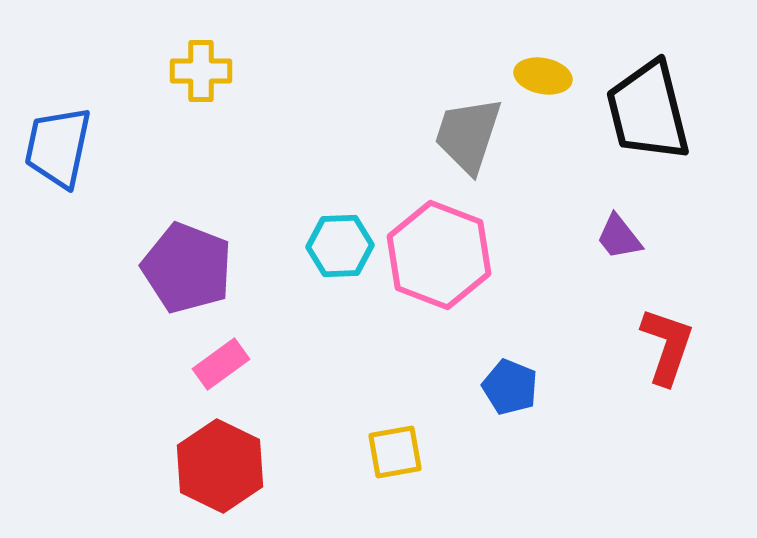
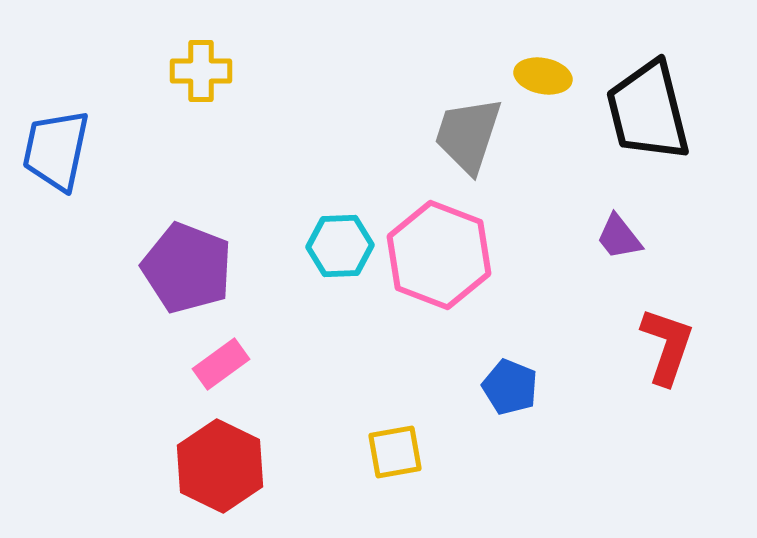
blue trapezoid: moved 2 px left, 3 px down
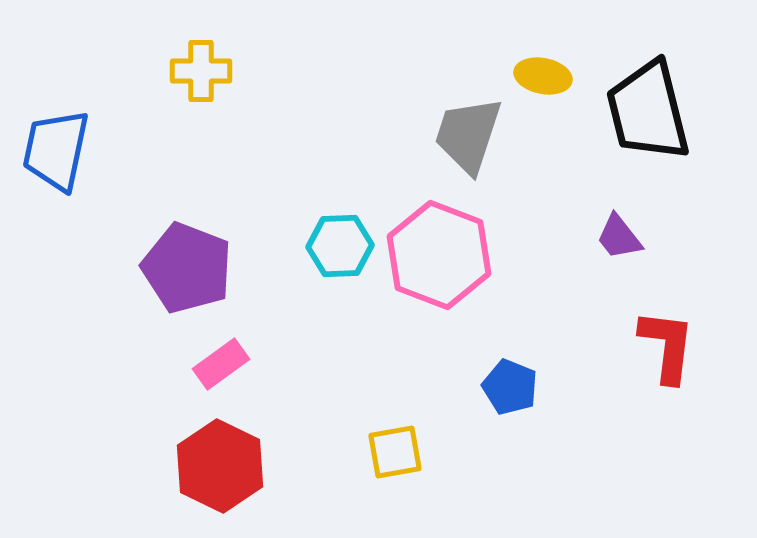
red L-shape: rotated 12 degrees counterclockwise
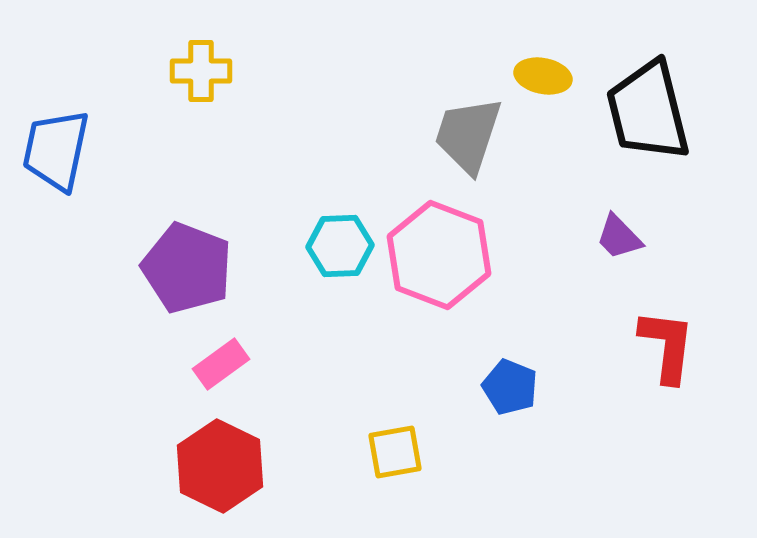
purple trapezoid: rotated 6 degrees counterclockwise
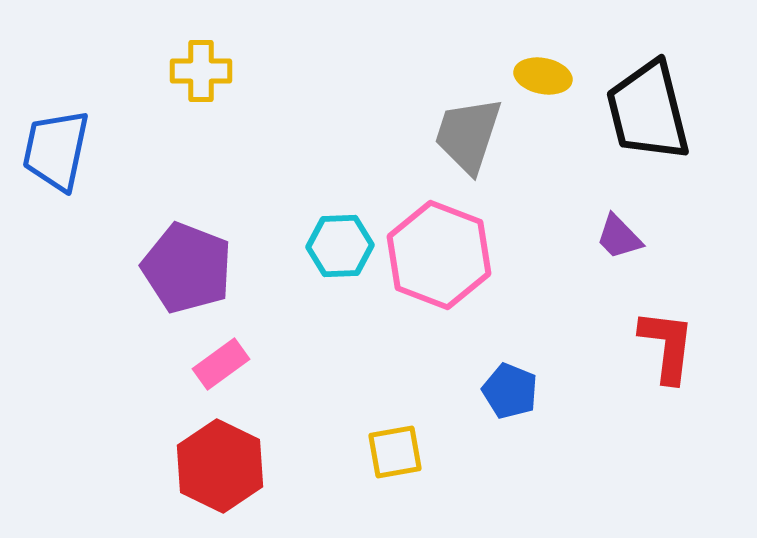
blue pentagon: moved 4 px down
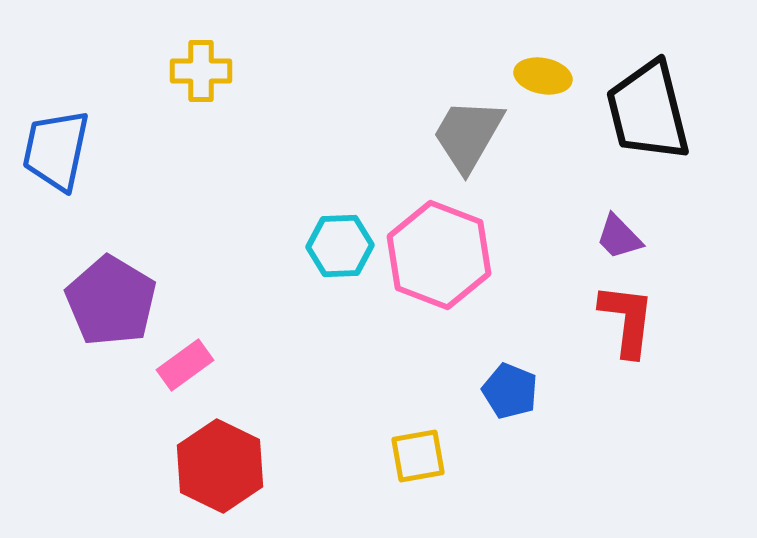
gray trapezoid: rotated 12 degrees clockwise
purple pentagon: moved 76 px left, 33 px down; rotated 10 degrees clockwise
red L-shape: moved 40 px left, 26 px up
pink rectangle: moved 36 px left, 1 px down
yellow square: moved 23 px right, 4 px down
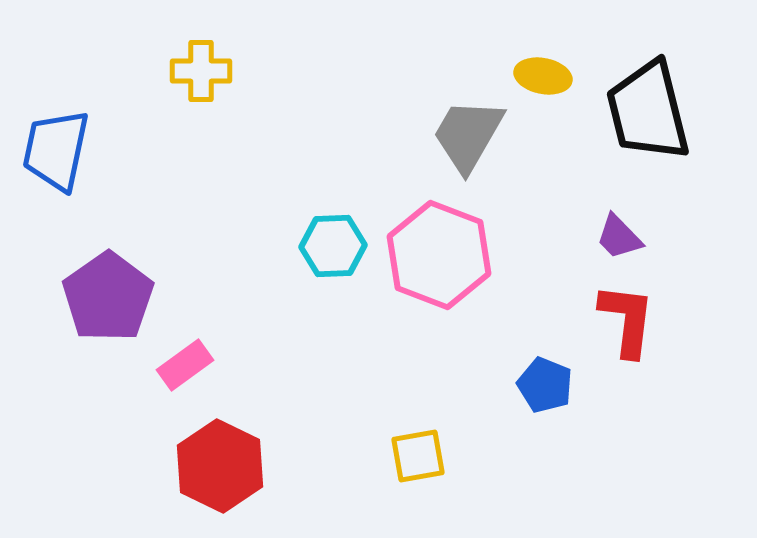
cyan hexagon: moved 7 px left
purple pentagon: moved 3 px left, 4 px up; rotated 6 degrees clockwise
blue pentagon: moved 35 px right, 6 px up
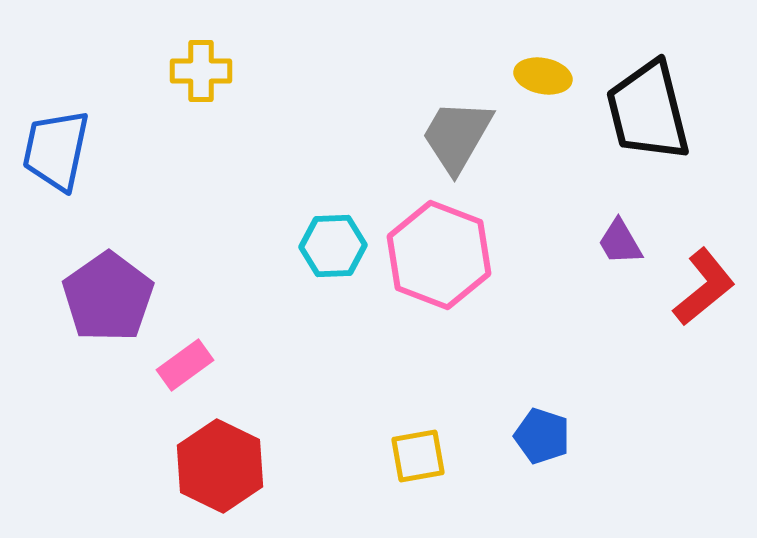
gray trapezoid: moved 11 px left, 1 px down
purple trapezoid: moved 1 px right, 5 px down; rotated 14 degrees clockwise
red L-shape: moved 77 px right, 33 px up; rotated 44 degrees clockwise
blue pentagon: moved 3 px left, 51 px down; rotated 4 degrees counterclockwise
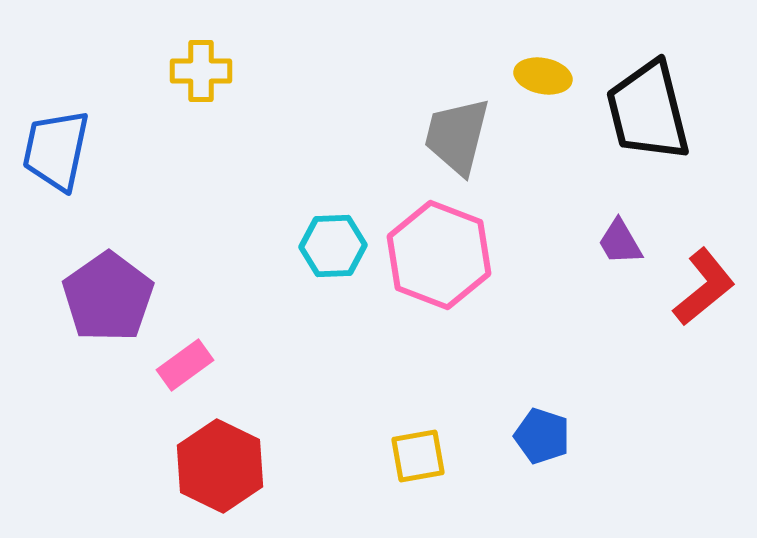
gray trapezoid: rotated 16 degrees counterclockwise
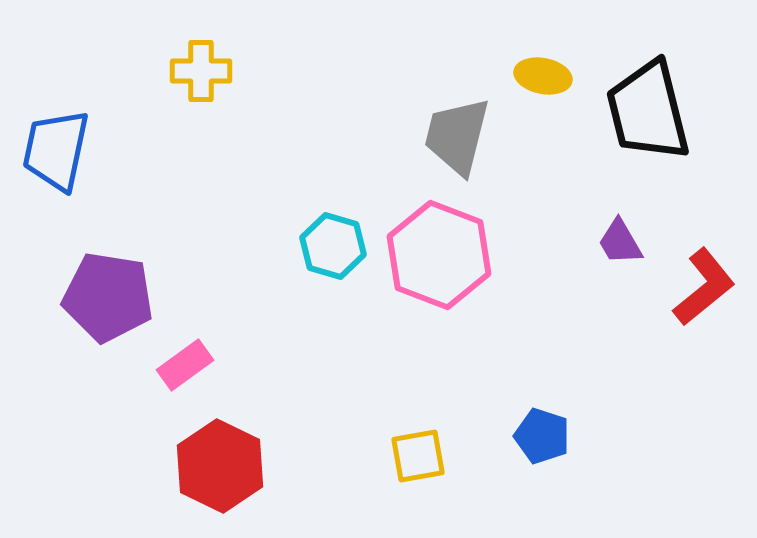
cyan hexagon: rotated 18 degrees clockwise
purple pentagon: rotated 28 degrees counterclockwise
